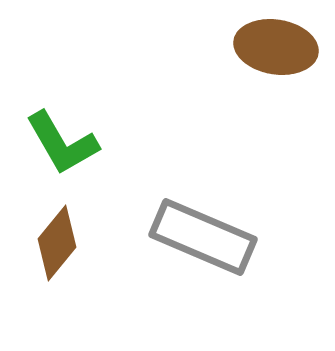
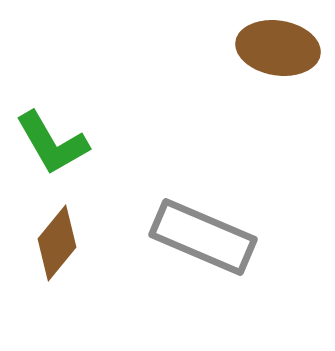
brown ellipse: moved 2 px right, 1 px down
green L-shape: moved 10 px left
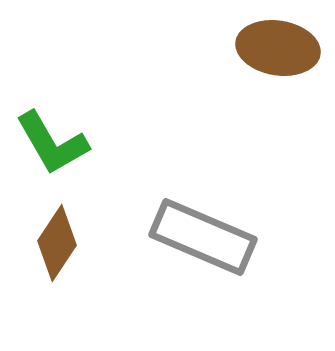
brown diamond: rotated 6 degrees counterclockwise
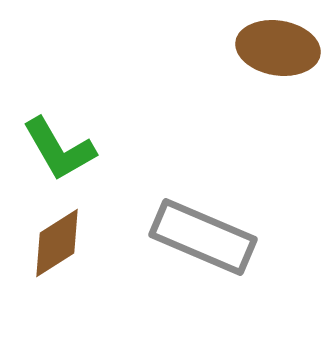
green L-shape: moved 7 px right, 6 px down
brown diamond: rotated 24 degrees clockwise
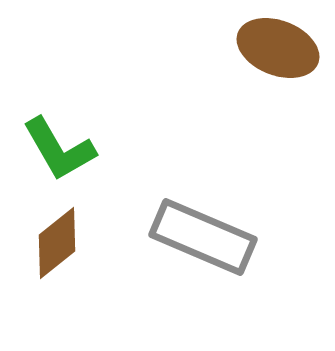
brown ellipse: rotated 12 degrees clockwise
brown diamond: rotated 6 degrees counterclockwise
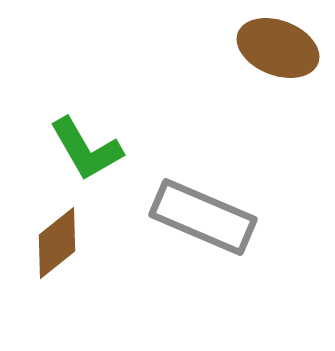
green L-shape: moved 27 px right
gray rectangle: moved 20 px up
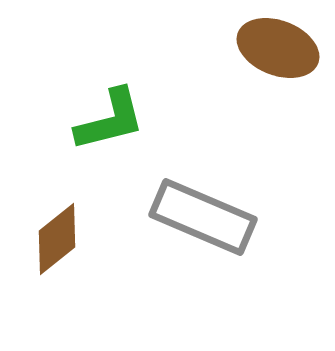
green L-shape: moved 24 px right, 29 px up; rotated 74 degrees counterclockwise
brown diamond: moved 4 px up
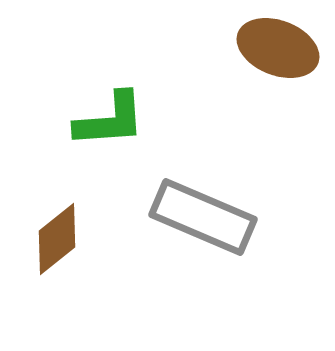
green L-shape: rotated 10 degrees clockwise
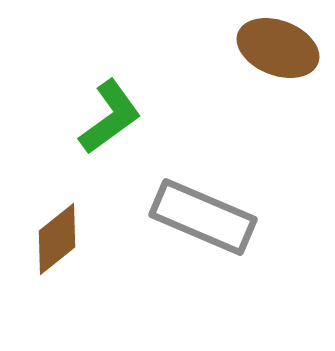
green L-shape: moved 3 px up; rotated 32 degrees counterclockwise
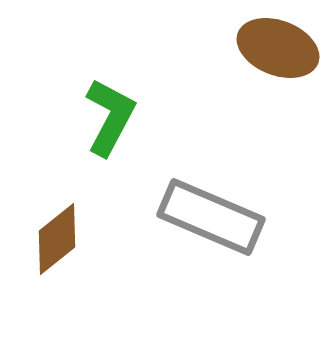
green L-shape: rotated 26 degrees counterclockwise
gray rectangle: moved 8 px right
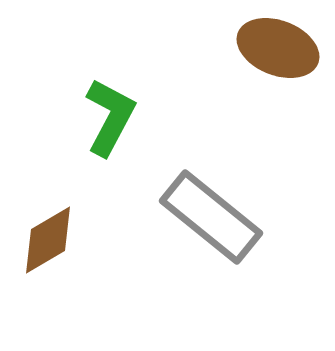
gray rectangle: rotated 16 degrees clockwise
brown diamond: moved 9 px left, 1 px down; rotated 8 degrees clockwise
